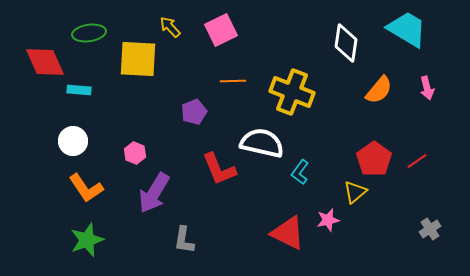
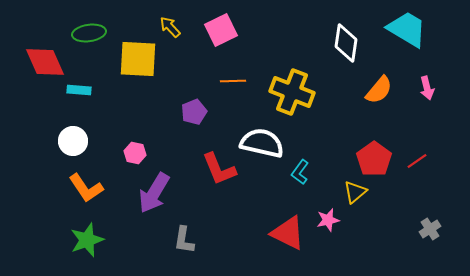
pink hexagon: rotated 10 degrees counterclockwise
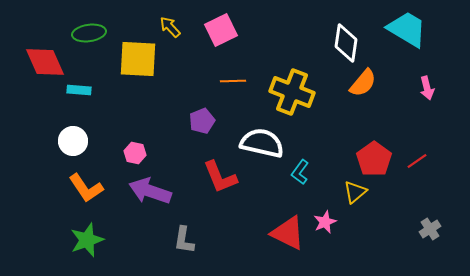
orange semicircle: moved 16 px left, 7 px up
purple pentagon: moved 8 px right, 9 px down
red L-shape: moved 1 px right, 8 px down
purple arrow: moved 4 px left, 2 px up; rotated 78 degrees clockwise
pink star: moved 3 px left, 2 px down; rotated 10 degrees counterclockwise
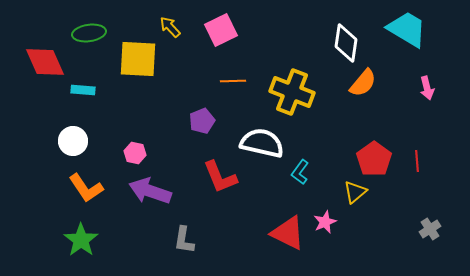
cyan rectangle: moved 4 px right
red line: rotated 60 degrees counterclockwise
green star: moved 6 px left; rotated 16 degrees counterclockwise
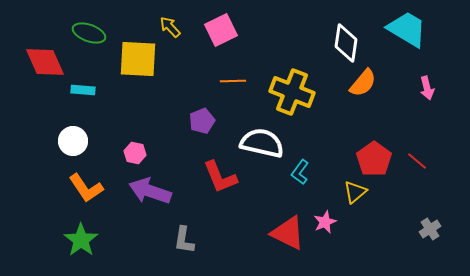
green ellipse: rotated 28 degrees clockwise
red line: rotated 45 degrees counterclockwise
